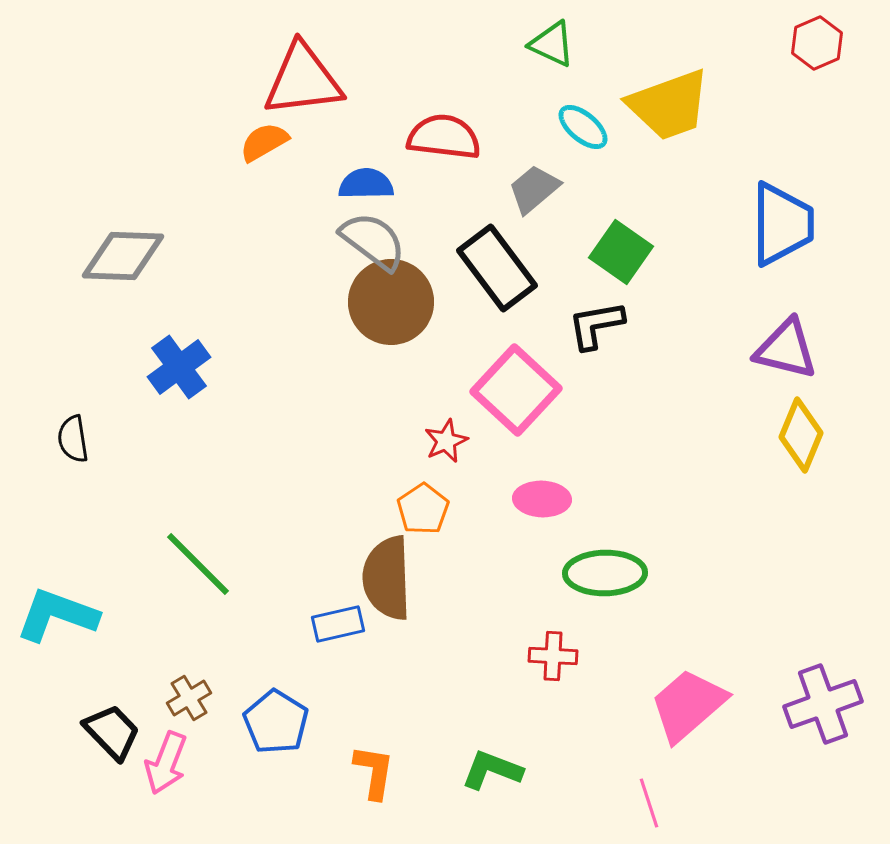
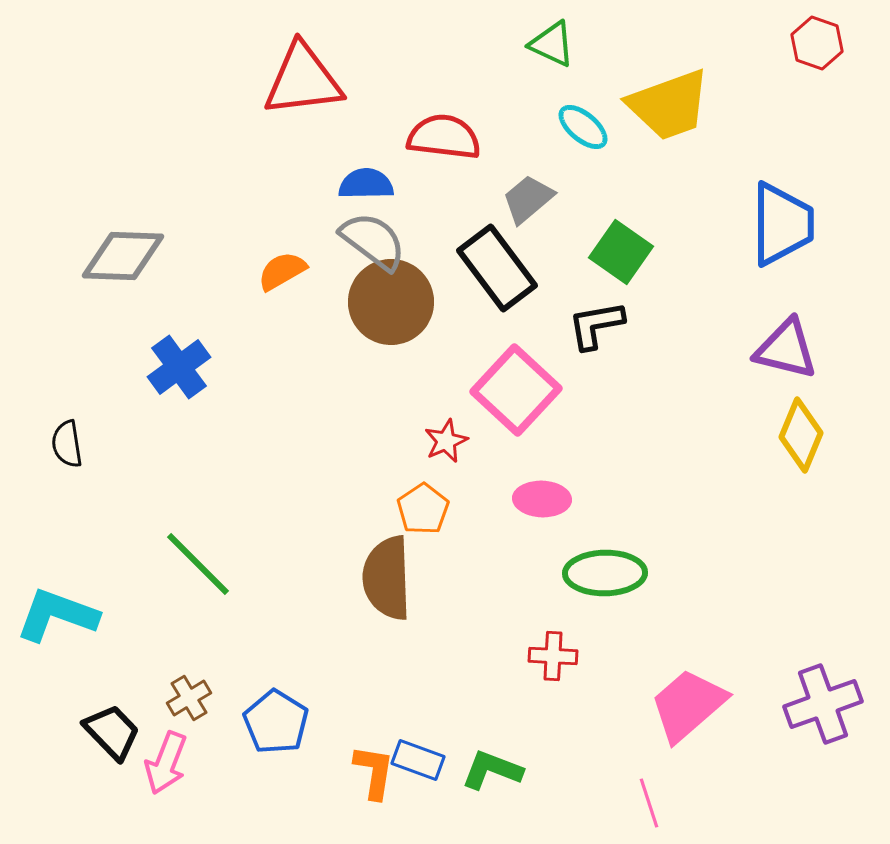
red hexagon: rotated 18 degrees counterclockwise
orange semicircle: moved 18 px right, 129 px down
gray trapezoid: moved 6 px left, 10 px down
black semicircle: moved 6 px left, 5 px down
blue rectangle: moved 80 px right, 136 px down; rotated 33 degrees clockwise
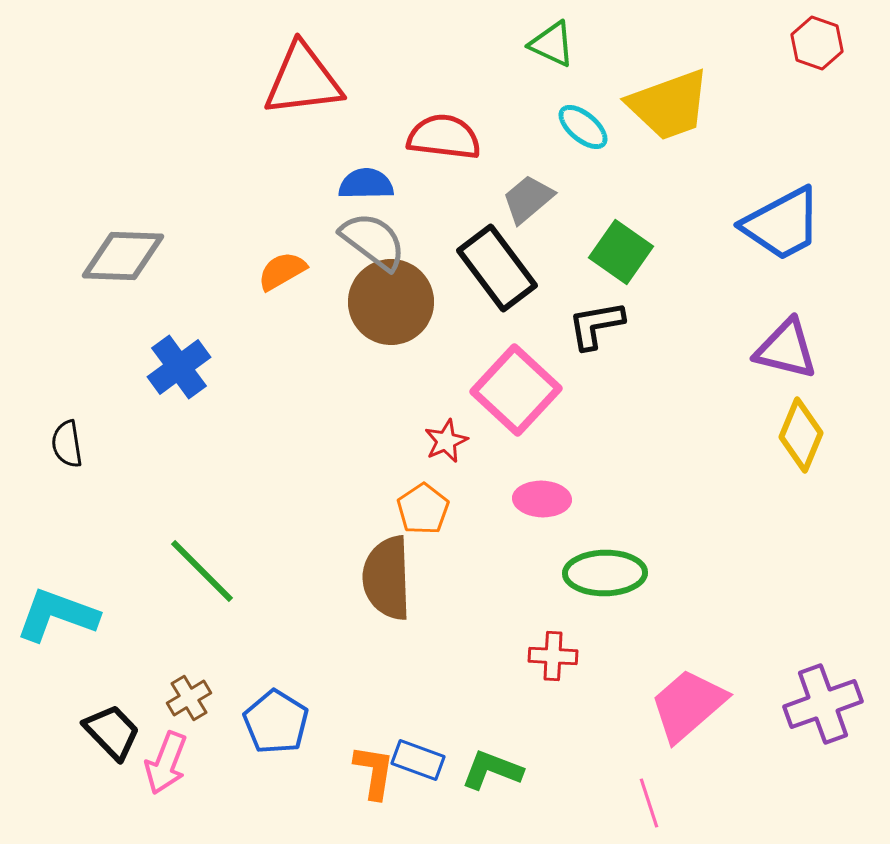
blue trapezoid: rotated 62 degrees clockwise
green line: moved 4 px right, 7 px down
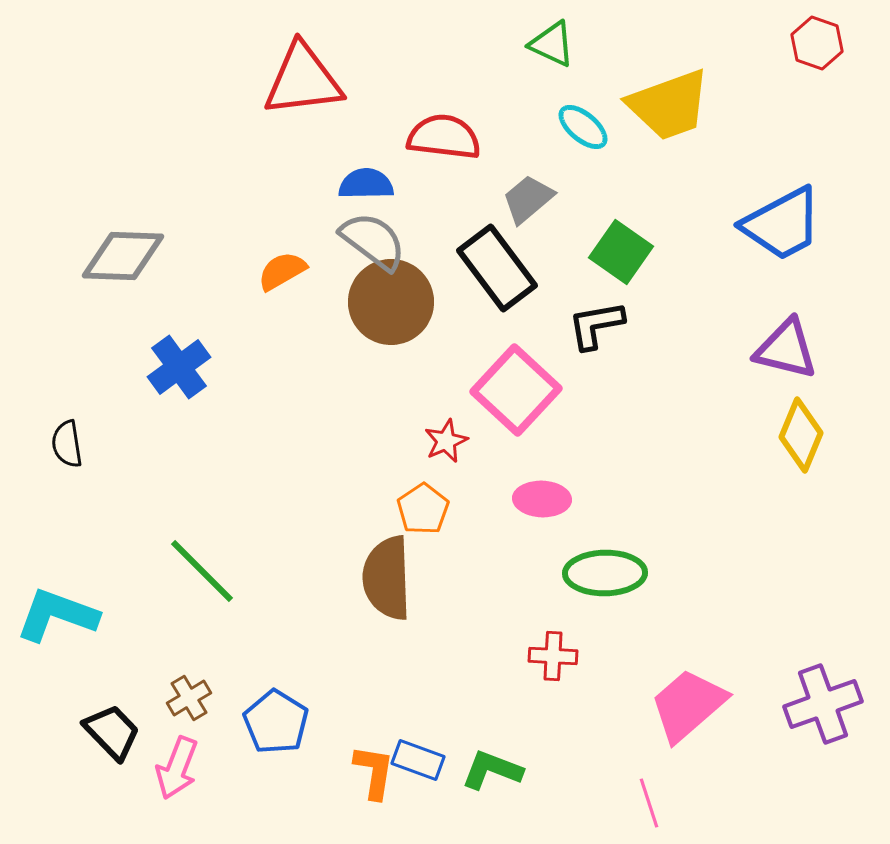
pink arrow: moved 11 px right, 5 px down
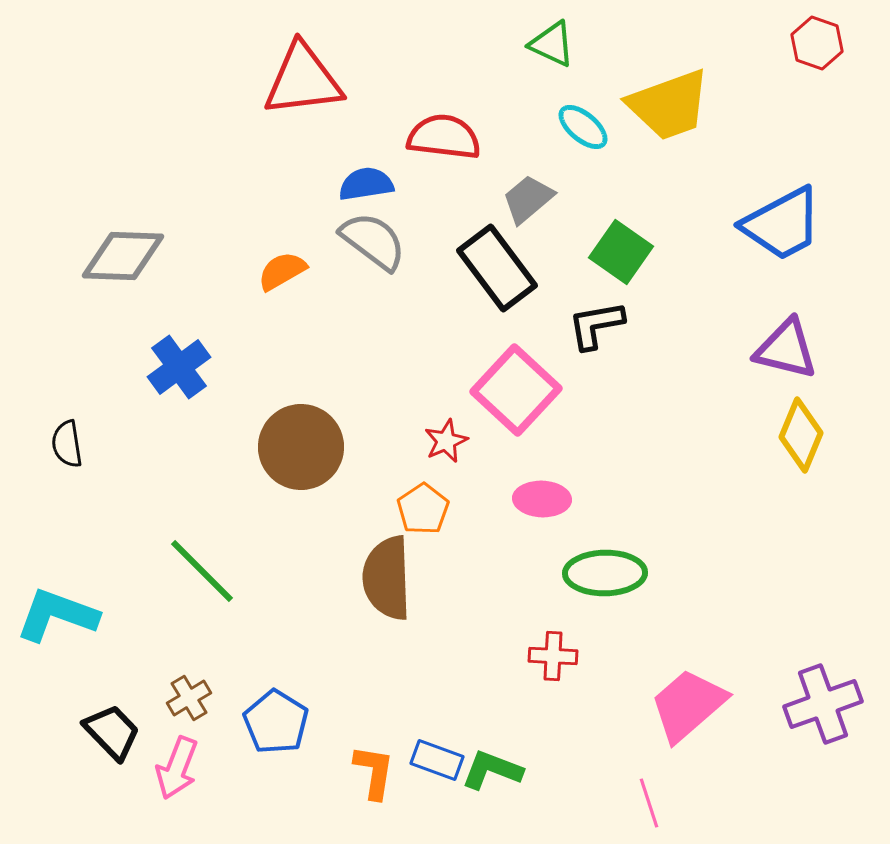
blue semicircle: rotated 8 degrees counterclockwise
brown circle: moved 90 px left, 145 px down
blue rectangle: moved 19 px right
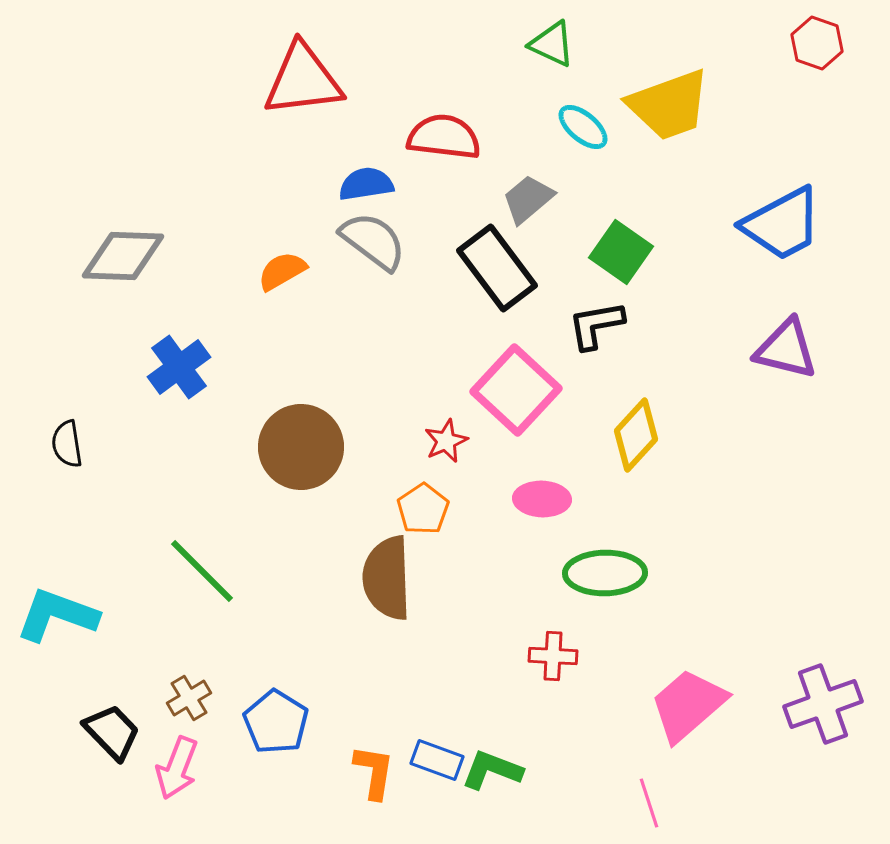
yellow diamond: moved 165 px left; rotated 20 degrees clockwise
